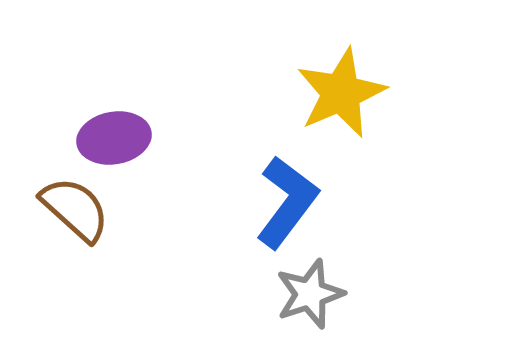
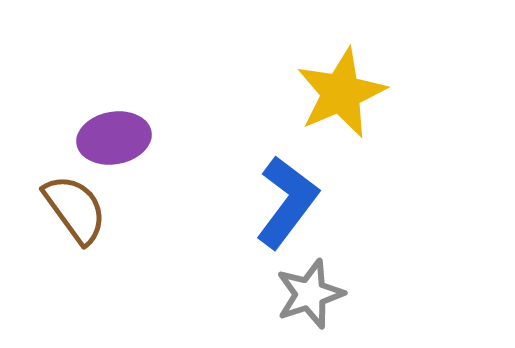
brown semicircle: rotated 12 degrees clockwise
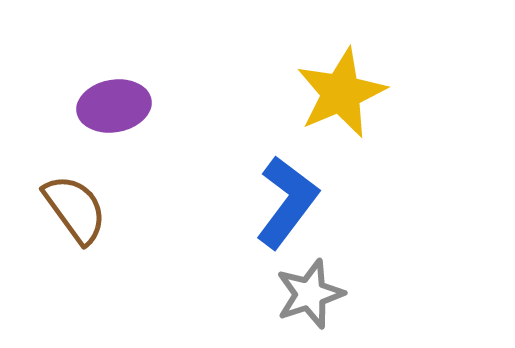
purple ellipse: moved 32 px up
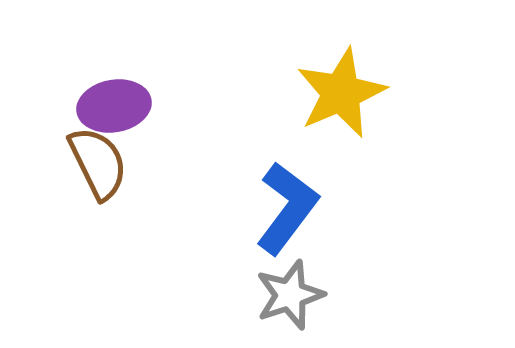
blue L-shape: moved 6 px down
brown semicircle: moved 23 px right, 46 px up; rotated 10 degrees clockwise
gray star: moved 20 px left, 1 px down
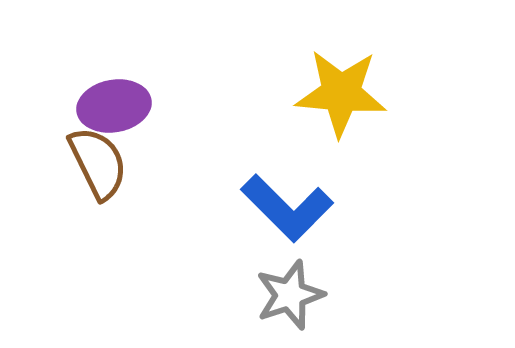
yellow star: rotated 28 degrees clockwise
blue L-shape: rotated 98 degrees clockwise
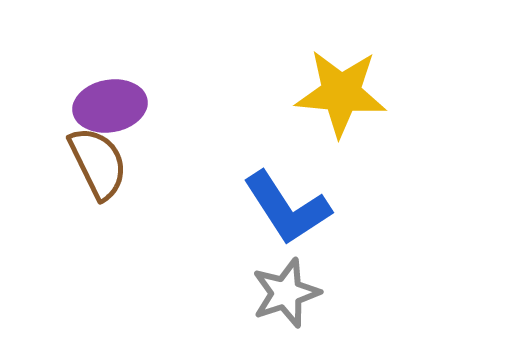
purple ellipse: moved 4 px left
blue L-shape: rotated 12 degrees clockwise
gray star: moved 4 px left, 2 px up
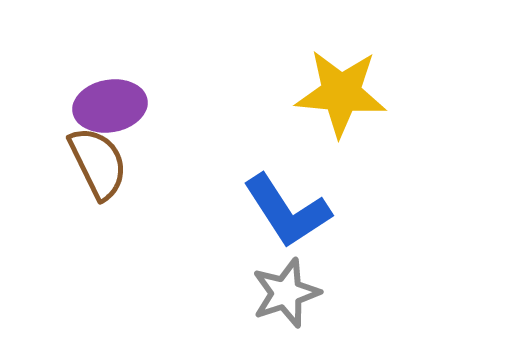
blue L-shape: moved 3 px down
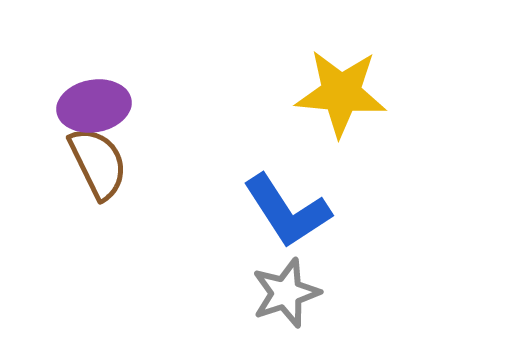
purple ellipse: moved 16 px left
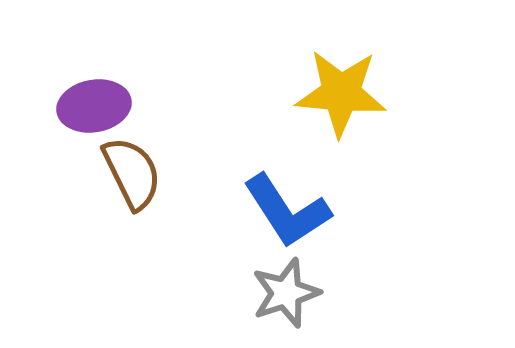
brown semicircle: moved 34 px right, 10 px down
